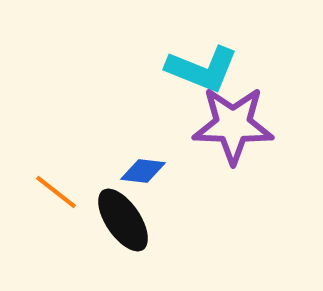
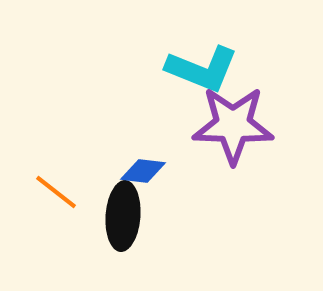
black ellipse: moved 4 px up; rotated 38 degrees clockwise
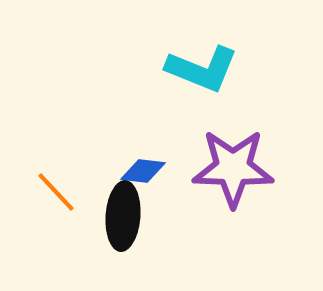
purple star: moved 43 px down
orange line: rotated 9 degrees clockwise
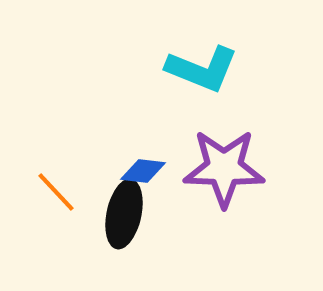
purple star: moved 9 px left
black ellipse: moved 1 px right, 2 px up; rotated 8 degrees clockwise
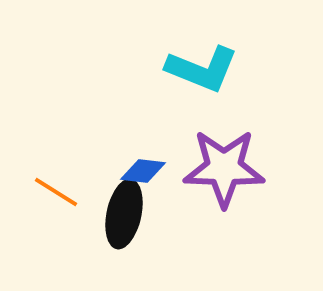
orange line: rotated 15 degrees counterclockwise
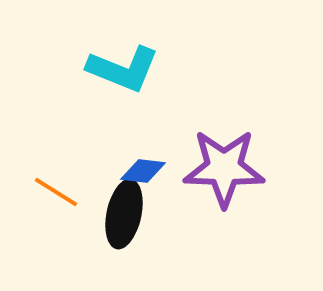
cyan L-shape: moved 79 px left
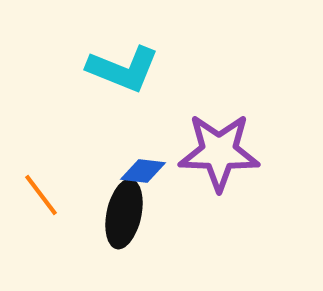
purple star: moved 5 px left, 16 px up
orange line: moved 15 px left, 3 px down; rotated 21 degrees clockwise
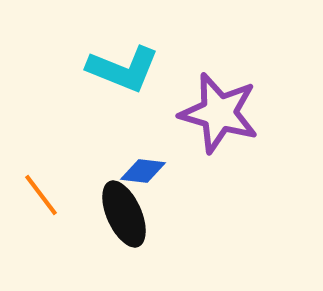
purple star: moved 39 px up; rotated 14 degrees clockwise
black ellipse: rotated 36 degrees counterclockwise
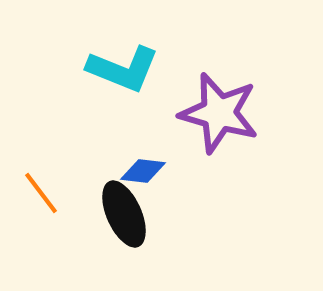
orange line: moved 2 px up
